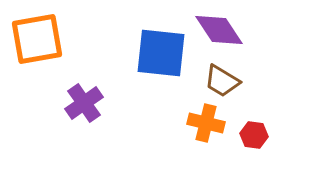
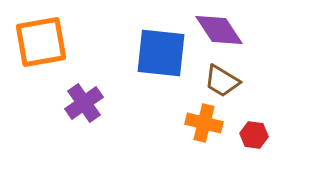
orange square: moved 4 px right, 3 px down
orange cross: moved 2 px left
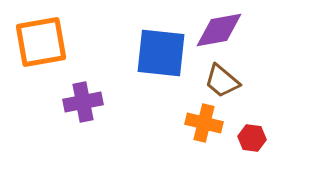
purple diamond: rotated 66 degrees counterclockwise
brown trapezoid: rotated 9 degrees clockwise
purple cross: moved 1 px left, 1 px up; rotated 24 degrees clockwise
red hexagon: moved 2 px left, 3 px down
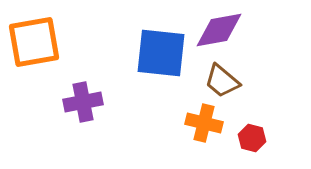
orange square: moved 7 px left
red hexagon: rotated 8 degrees clockwise
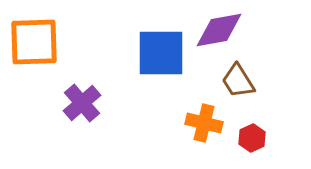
orange square: rotated 8 degrees clockwise
blue square: rotated 6 degrees counterclockwise
brown trapezoid: moved 16 px right; rotated 18 degrees clockwise
purple cross: moved 1 px left, 1 px down; rotated 30 degrees counterclockwise
red hexagon: rotated 20 degrees clockwise
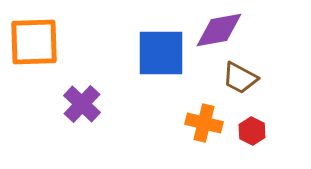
brown trapezoid: moved 2 px right, 3 px up; rotated 30 degrees counterclockwise
purple cross: moved 1 px down; rotated 6 degrees counterclockwise
red hexagon: moved 7 px up; rotated 8 degrees counterclockwise
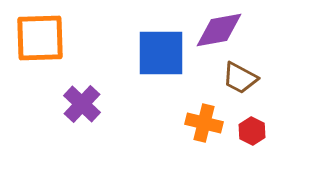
orange square: moved 6 px right, 4 px up
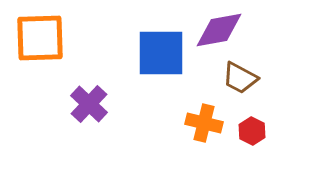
purple cross: moved 7 px right
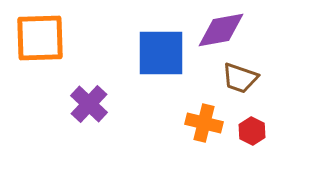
purple diamond: moved 2 px right
brown trapezoid: rotated 9 degrees counterclockwise
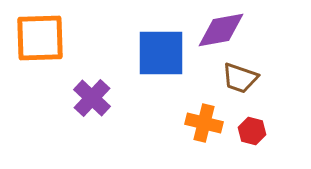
purple cross: moved 3 px right, 6 px up
red hexagon: rotated 12 degrees counterclockwise
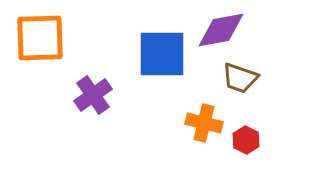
blue square: moved 1 px right, 1 px down
purple cross: moved 1 px right, 3 px up; rotated 12 degrees clockwise
red hexagon: moved 6 px left, 9 px down; rotated 12 degrees clockwise
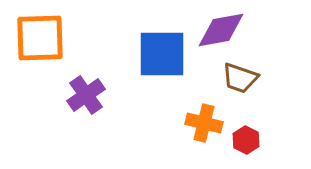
purple cross: moved 7 px left
